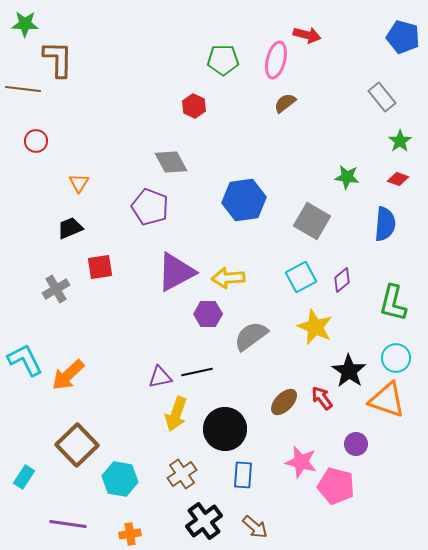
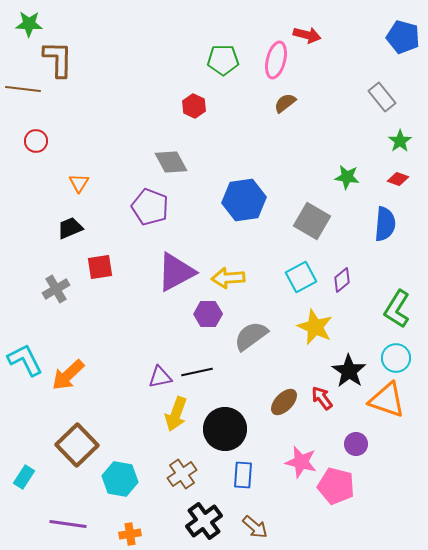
green star at (25, 24): moved 4 px right
green L-shape at (393, 303): moved 4 px right, 6 px down; rotated 18 degrees clockwise
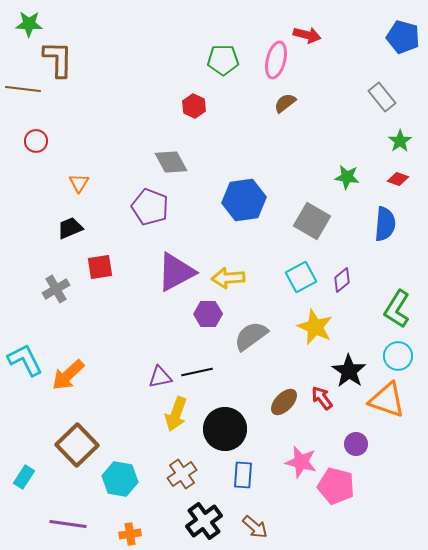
cyan circle at (396, 358): moved 2 px right, 2 px up
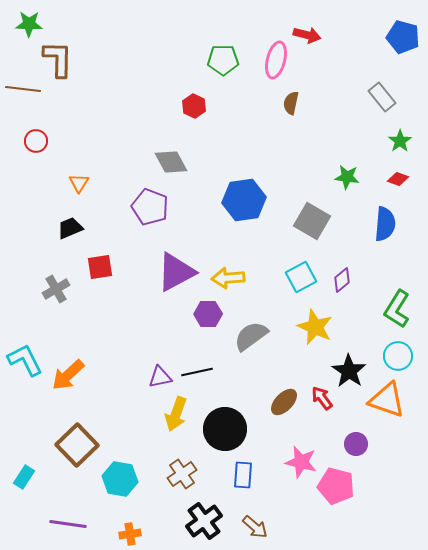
brown semicircle at (285, 103): moved 6 px right; rotated 40 degrees counterclockwise
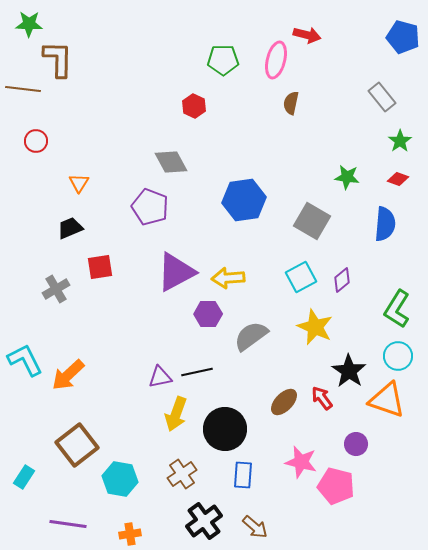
brown square at (77, 445): rotated 6 degrees clockwise
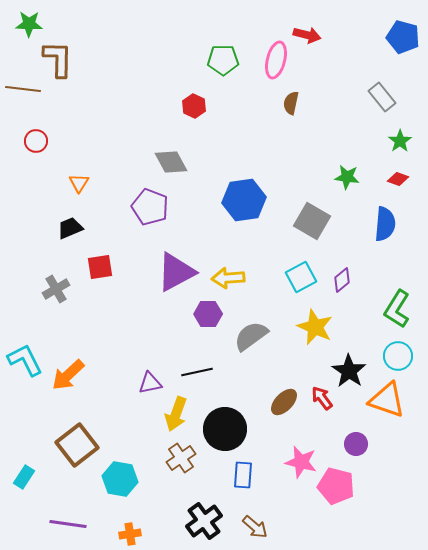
purple triangle at (160, 377): moved 10 px left, 6 px down
brown cross at (182, 474): moved 1 px left, 16 px up
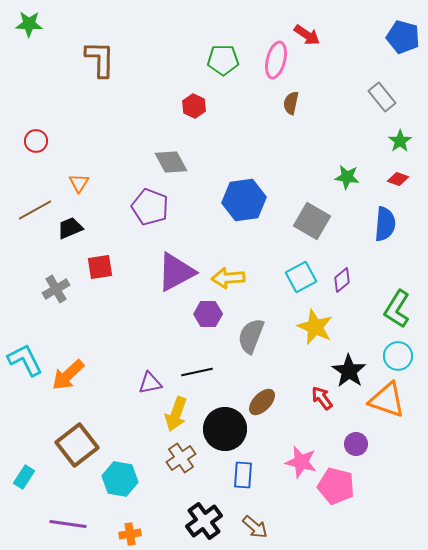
red arrow at (307, 35): rotated 20 degrees clockwise
brown L-shape at (58, 59): moved 42 px right
brown line at (23, 89): moved 12 px right, 121 px down; rotated 36 degrees counterclockwise
gray semicircle at (251, 336): rotated 33 degrees counterclockwise
brown ellipse at (284, 402): moved 22 px left
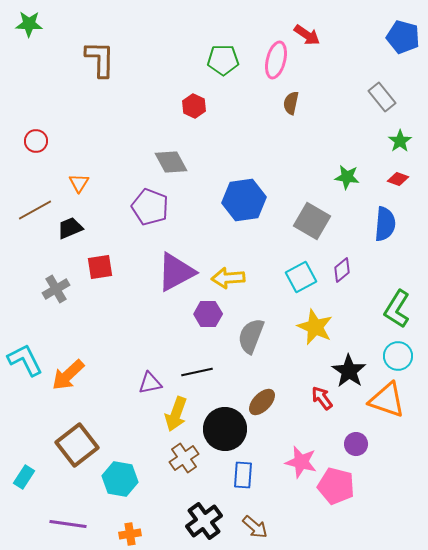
purple diamond at (342, 280): moved 10 px up
brown cross at (181, 458): moved 3 px right
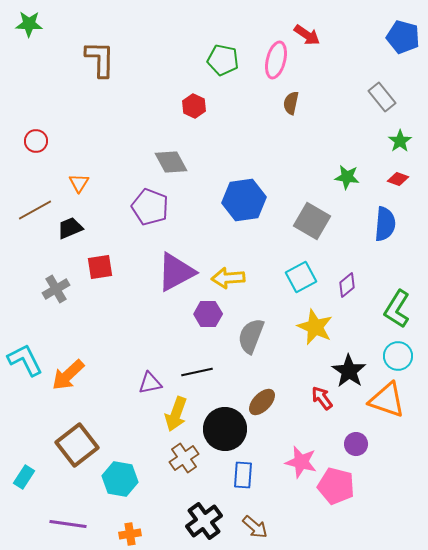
green pentagon at (223, 60): rotated 12 degrees clockwise
purple diamond at (342, 270): moved 5 px right, 15 px down
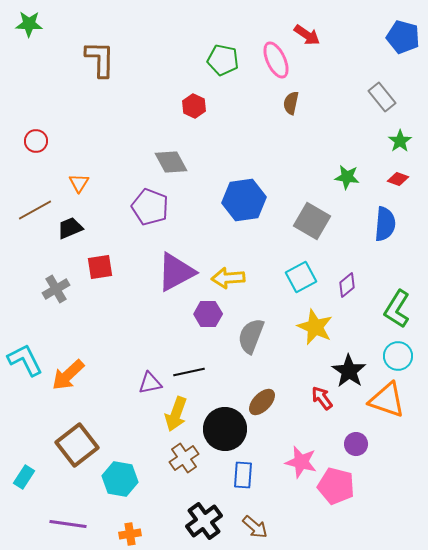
pink ellipse at (276, 60): rotated 39 degrees counterclockwise
black line at (197, 372): moved 8 px left
